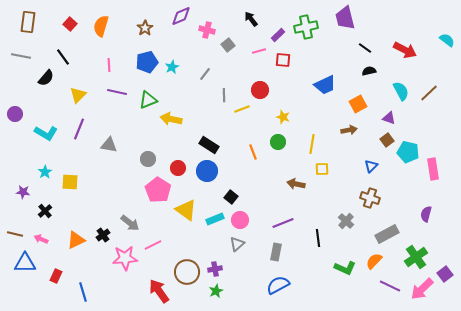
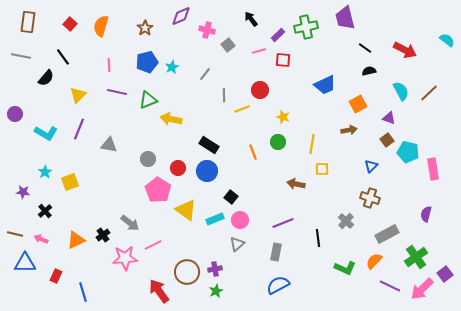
yellow square at (70, 182): rotated 24 degrees counterclockwise
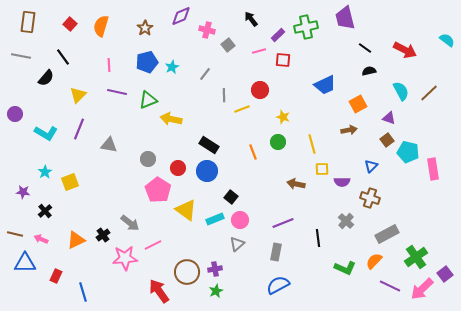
yellow line at (312, 144): rotated 24 degrees counterclockwise
purple semicircle at (426, 214): moved 84 px left, 32 px up; rotated 105 degrees counterclockwise
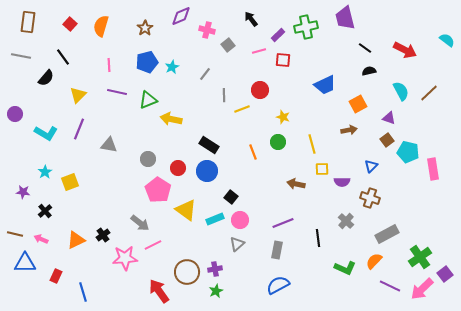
gray arrow at (130, 223): moved 10 px right
gray rectangle at (276, 252): moved 1 px right, 2 px up
green cross at (416, 257): moved 4 px right
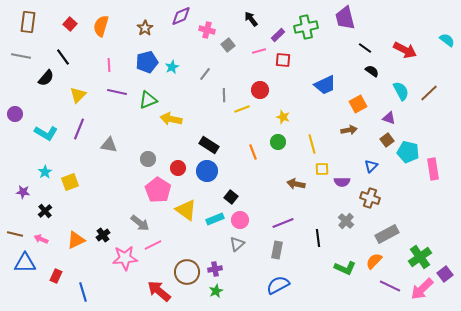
black semicircle at (369, 71): moved 3 px right; rotated 48 degrees clockwise
red arrow at (159, 291): rotated 15 degrees counterclockwise
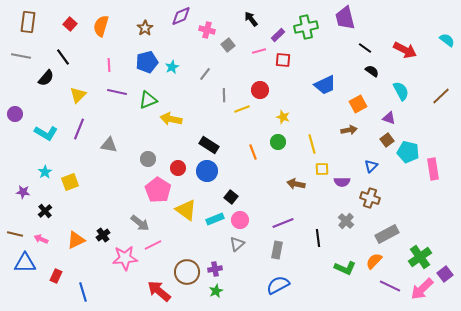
brown line at (429, 93): moved 12 px right, 3 px down
